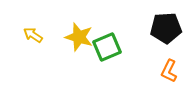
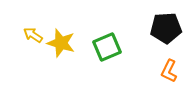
yellow star: moved 18 px left, 6 px down
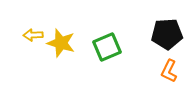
black pentagon: moved 1 px right, 6 px down
yellow arrow: rotated 36 degrees counterclockwise
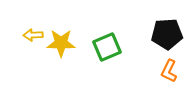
yellow star: rotated 16 degrees counterclockwise
